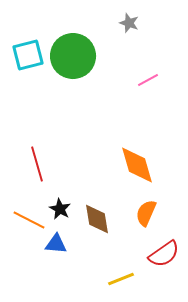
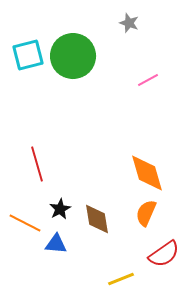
orange diamond: moved 10 px right, 8 px down
black star: rotated 15 degrees clockwise
orange line: moved 4 px left, 3 px down
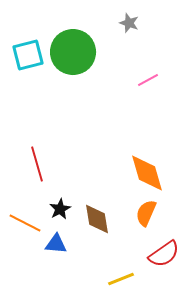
green circle: moved 4 px up
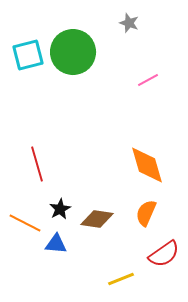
orange diamond: moved 8 px up
brown diamond: rotated 72 degrees counterclockwise
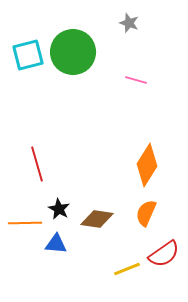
pink line: moved 12 px left; rotated 45 degrees clockwise
orange diamond: rotated 48 degrees clockwise
black star: moved 1 px left; rotated 15 degrees counterclockwise
orange line: rotated 28 degrees counterclockwise
yellow line: moved 6 px right, 10 px up
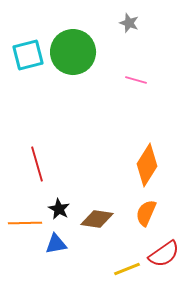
blue triangle: rotated 15 degrees counterclockwise
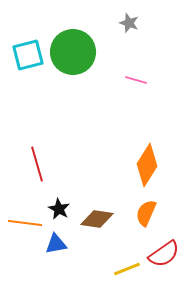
orange line: rotated 8 degrees clockwise
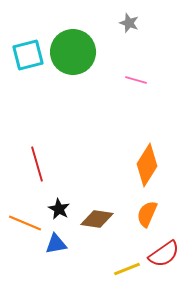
orange semicircle: moved 1 px right, 1 px down
orange line: rotated 16 degrees clockwise
